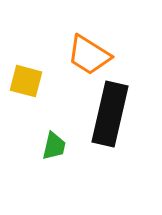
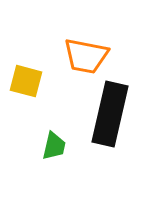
orange trapezoid: moved 3 px left, 1 px down; rotated 21 degrees counterclockwise
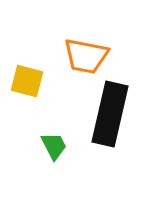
yellow square: moved 1 px right
green trapezoid: rotated 40 degrees counterclockwise
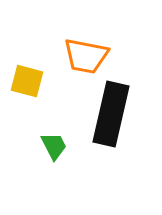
black rectangle: moved 1 px right
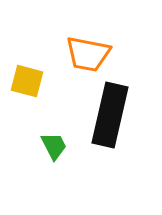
orange trapezoid: moved 2 px right, 2 px up
black rectangle: moved 1 px left, 1 px down
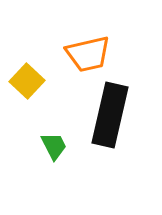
orange trapezoid: rotated 24 degrees counterclockwise
yellow square: rotated 28 degrees clockwise
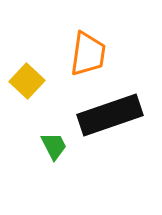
orange trapezoid: rotated 69 degrees counterclockwise
black rectangle: rotated 58 degrees clockwise
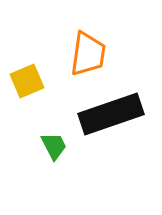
yellow square: rotated 24 degrees clockwise
black rectangle: moved 1 px right, 1 px up
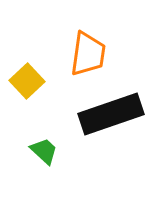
yellow square: rotated 20 degrees counterclockwise
green trapezoid: moved 10 px left, 5 px down; rotated 20 degrees counterclockwise
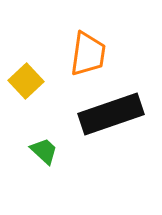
yellow square: moved 1 px left
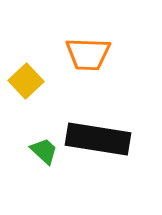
orange trapezoid: rotated 84 degrees clockwise
black rectangle: moved 13 px left, 25 px down; rotated 28 degrees clockwise
